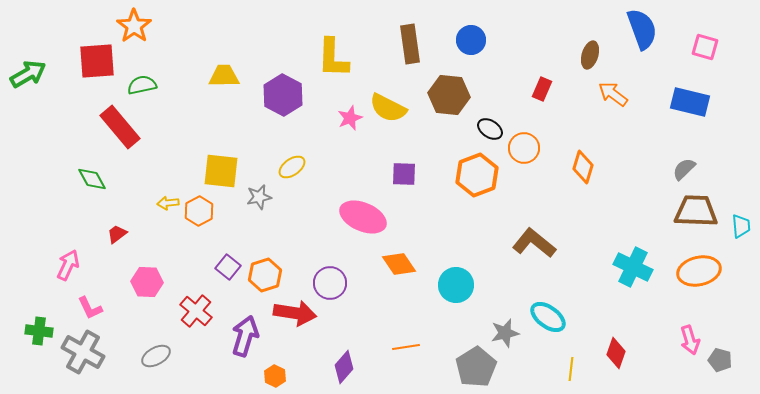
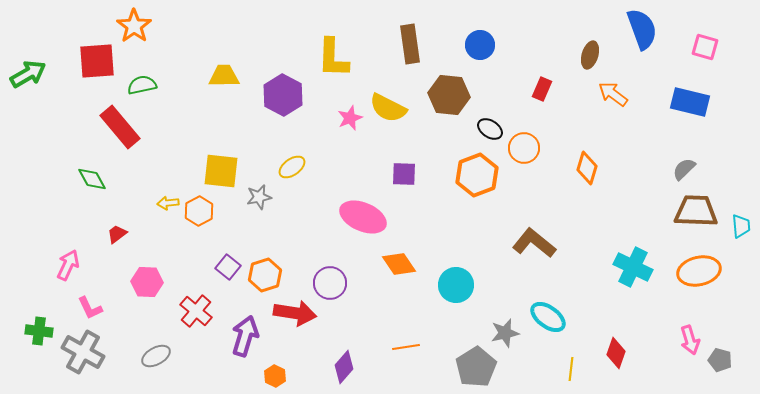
blue circle at (471, 40): moved 9 px right, 5 px down
orange diamond at (583, 167): moved 4 px right, 1 px down
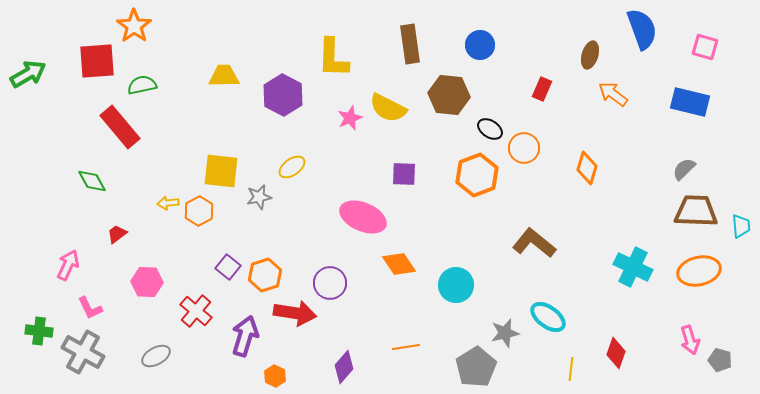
green diamond at (92, 179): moved 2 px down
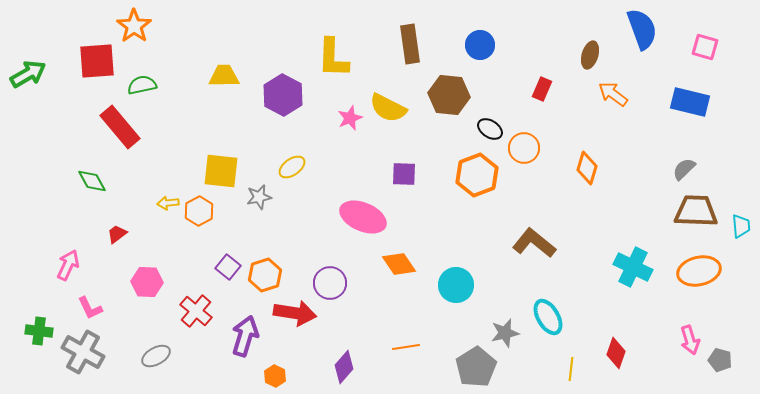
cyan ellipse at (548, 317): rotated 24 degrees clockwise
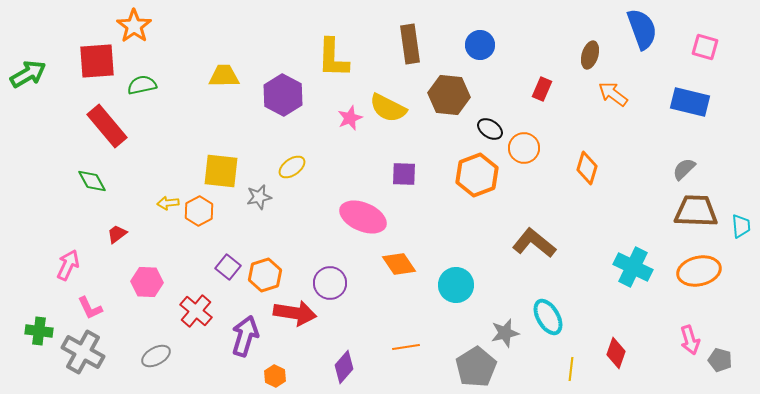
red rectangle at (120, 127): moved 13 px left, 1 px up
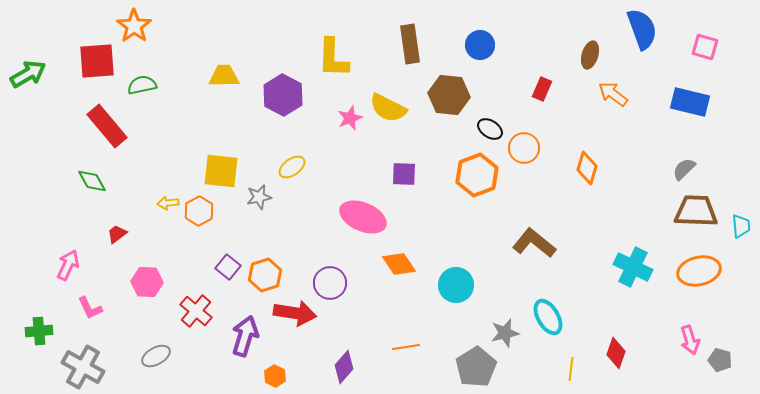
green cross at (39, 331): rotated 12 degrees counterclockwise
gray cross at (83, 352): moved 15 px down
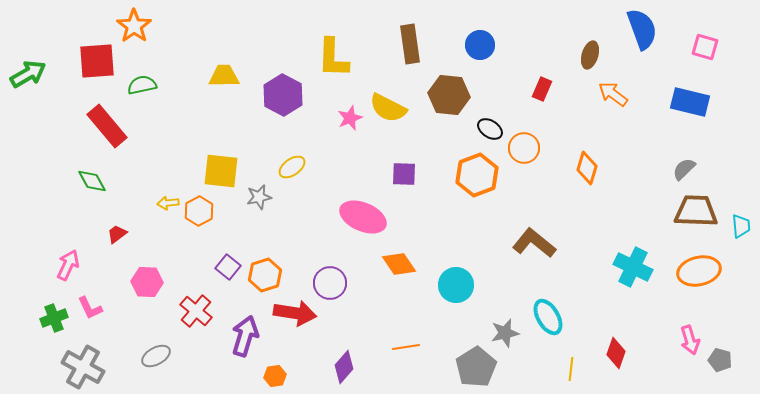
green cross at (39, 331): moved 15 px right, 13 px up; rotated 16 degrees counterclockwise
orange hexagon at (275, 376): rotated 25 degrees clockwise
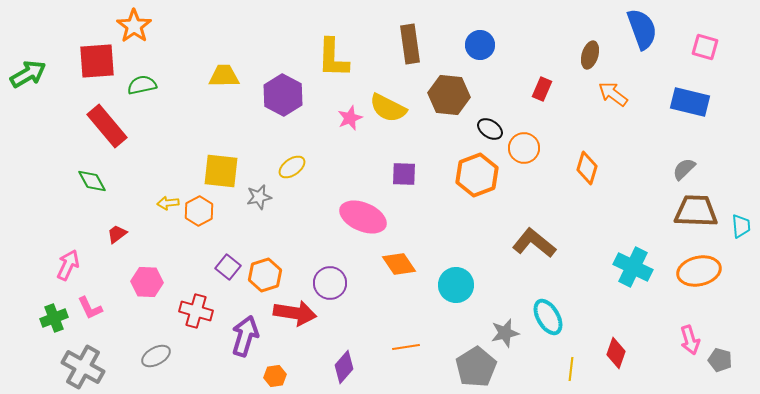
red cross at (196, 311): rotated 24 degrees counterclockwise
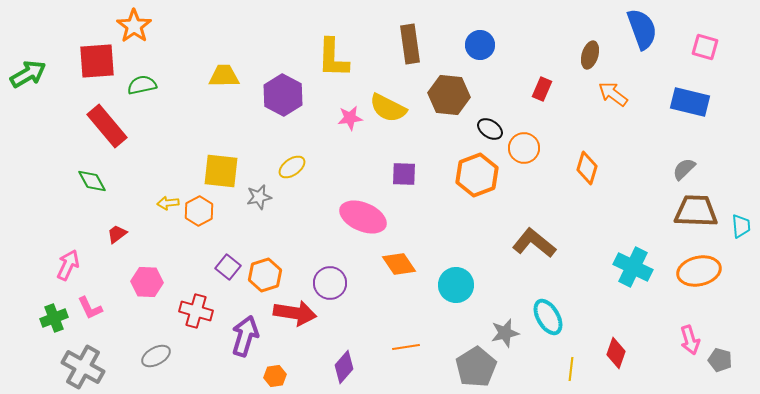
pink star at (350, 118): rotated 15 degrees clockwise
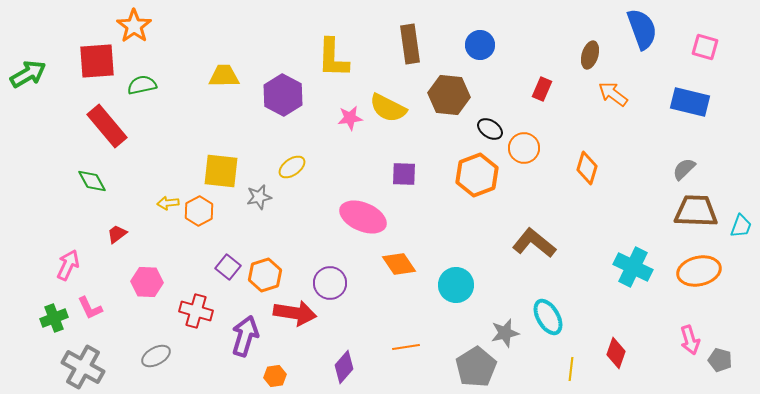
cyan trapezoid at (741, 226): rotated 25 degrees clockwise
